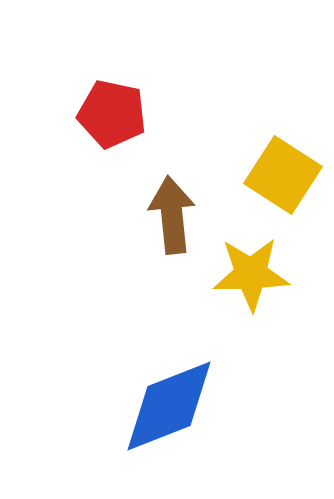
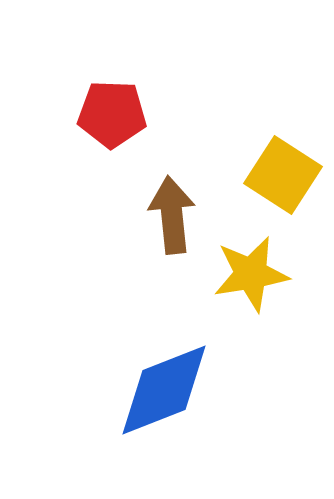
red pentagon: rotated 10 degrees counterclockwise
yellow star: rotated 8 degrees counterclockwise
blue diamond: moved 5 px left, 16 px up
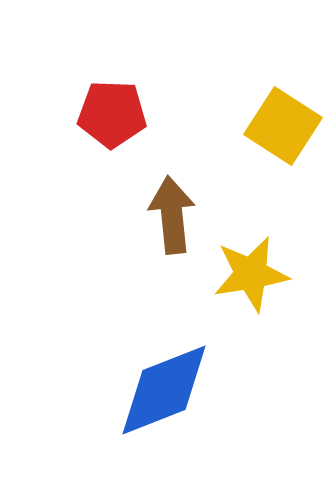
yellow square: moved 49 px up
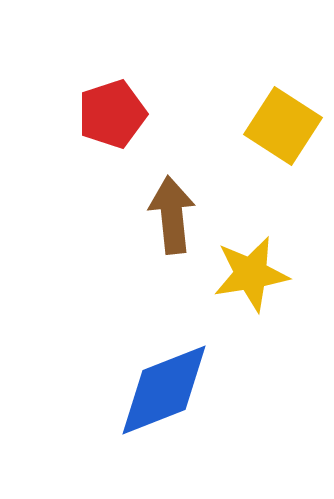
red pentagon: rotated 20 degrees counterclockwise
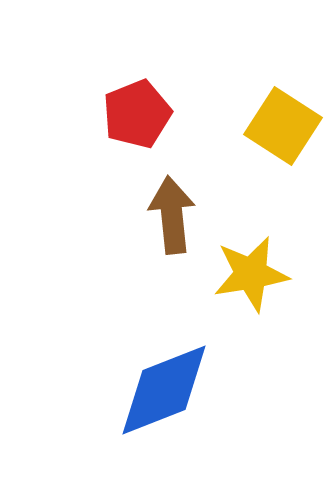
red pentagon: moved 25 px right; rotated 4 degrees counterclockwise
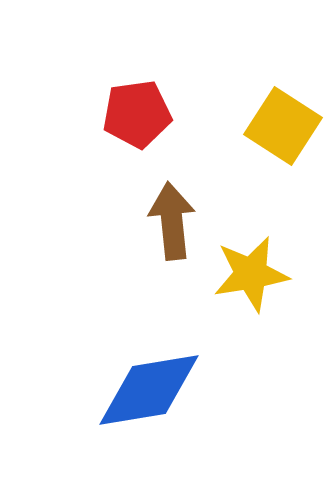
red pentagon: rotated 14 degrees clockwise
brown arrow: moved 6 px down
blue diamond: moved 15 px left; rotated 12 degrees clockwise
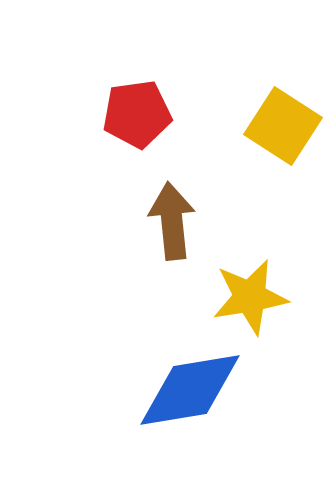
yellow star: moved 1 px left, 23 px down
blue diamond: moved 41 px right
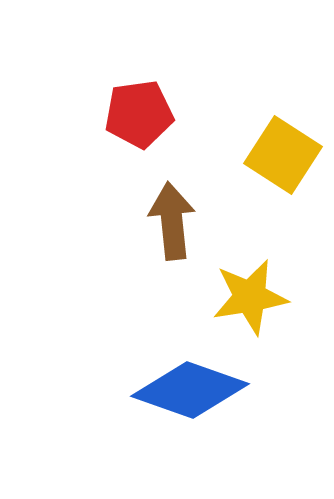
red pentagon: moved 2 px right
yellow square: moved 29 px down
blue diamond: rotated 29 degrees clockwise
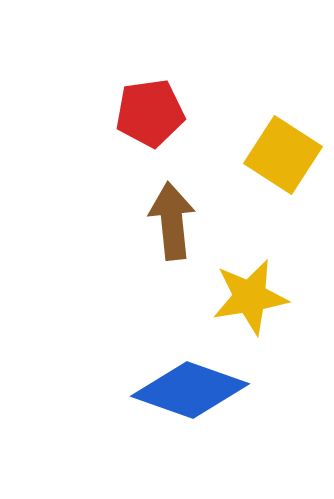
red pentagon: moved 11 px right, 1 px up
